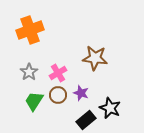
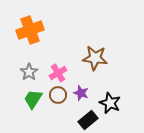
green trapezoid: moved 1 px left, 2 px up
black star: moved 5 px up
black rectangle: moved 2 px right
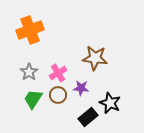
purple star: moved 5 px up; rotated 14 degrees counterclockwise
black rectangle: moved 3 px up
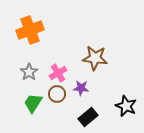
brown circle: moved 1 px left, 1 px up
green trapezoid: moved 4 px down
black star: moved 16 px right, 3 px down
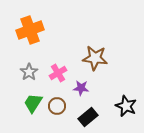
brown circle: moved 12 px down
